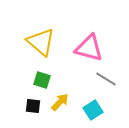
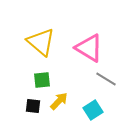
pink triangle: rotated 16 degrees clockwise
green square: rotated 24 degrees counterclockwise
yellow arrow: moved 1 px left, 1 px up
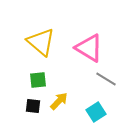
green square: moved 4 px left
cyan square: moved 3 px right, 2 px down
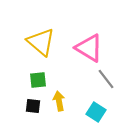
gray line: rotated 20 degrees clockwise
yellow arrow: rotated 54 degrees counterclockwise
cyan square: rotated 24 degrees counterclockwise
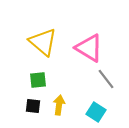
yellow triangle: moved 2 px right
yellow arrow: moved 4 px down; rotated 18 degrees clockwise
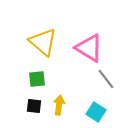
green square: moved 1 px left, 1 px up
black square: moved 1 px right
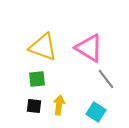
yellow triangle: moved 5 px down; rotated 20 degrees counterclockwise
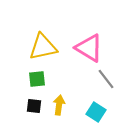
yellow triangle: rotated 32 degrees counterclockwise
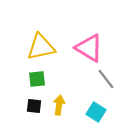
yellow triangle: moved 2 px left
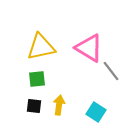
gray line: moved 5 px right, 8 px up
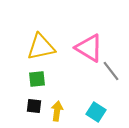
yellow arrow: moved 2 px left, 6 px down
